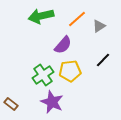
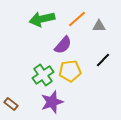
green arrow: moved 1 px right, 3 px down
gray triangle: rotated 32 degrees clockwise
purple star: rotated 30 degrees clockwise
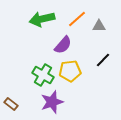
green cross: rotated 25 degrees counterclockwise
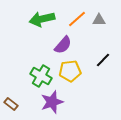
gray triangle: moved 6 px up
green cross: moved 2 px left, 1 px down
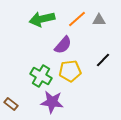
purple star: rotated 25 degrees clockwise
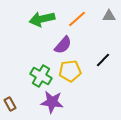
gray triangle: moved 10 px right, 4 px up
brown rectangle: moved 1 px left; rotated 24 degrees clockwise
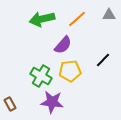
gray triangle: moved 1 px up
